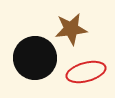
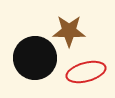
brown star: moved 2 px left, 2 px down; rotated 8 degrees clockwise
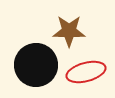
black circle: moved 1 px right, 7 px down
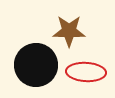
red ellipse: rotated 18 degrees clockwise
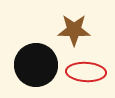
brown star: moved 5 px right, 1 px up
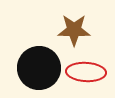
black circle: moved 3 px right, 3 px down
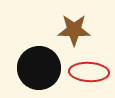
red ellipse: moved 3 px right
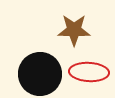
black circle: moved 1 px right, 6 px down
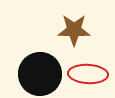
red ellipse: moved 1 px left, 2 px down
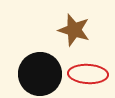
brown star: rotated 16 degrees clockwise
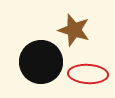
black circle: moved 1 px right, 12 px up
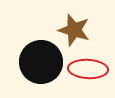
red ellipse: moved 5 px up
